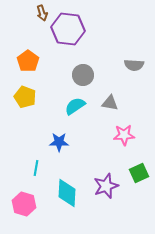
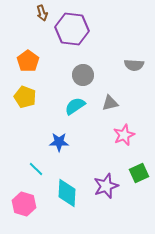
purple hexagon: moved 4 px right
gray triangle: rotated 24 degrees counterclockwise
pink star: rotated 20 degrees counterclockwise
cyan line: moved 1 px down; rotated 56 degrees counterclockwise
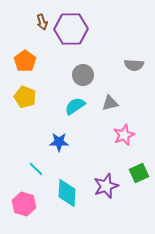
brown arrow: moved 9 px down
purple hexagon: moved 1 px left; rotated 8 degrees counterclockwise
orange pentagon: moved 3 px left
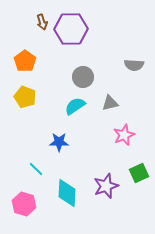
gray circle: moved 2 px down
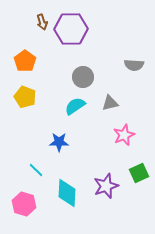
cyan line: moved 1 px down
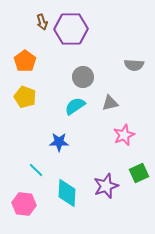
pink hexagon: rotated 10 degrees counterclockwise
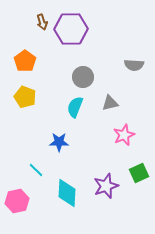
cyan semicircle: moved 1 px down; rotated 35 degrees counterclockwise
pink hexagon: moved 7 px left, 3 px up; rotated 20 degrees counterclockwise
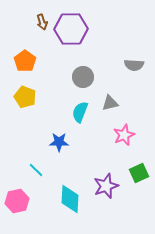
cyan semicircle: moved 5 px right, 5 px down
cyan diamond: moved 3 px right, 6 px down
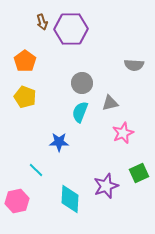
gray circle: moved 1 px left, 6 px down
pink star: moved 1 px left, 2 px up
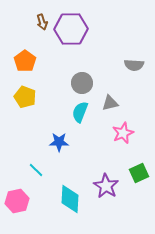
purple star: rotated 20 degrees counterclockwise
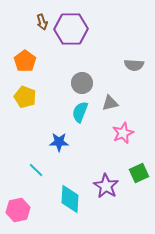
pink hexagon: moved 1 px right, 9 px down
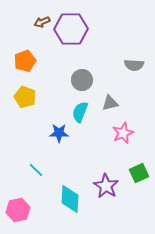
brown arrow: rotated 84 degrees clockwise
orange pentagon: rotated 15 degrees clockwise
gray circle: moved 3 px up
blue star: moved 9 px up
